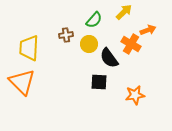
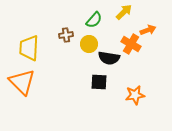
black semicircle: rotated 45 degrees counterclockwise
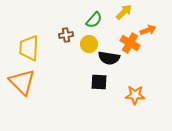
orange cross: moved 1 px left, 1 px up
orange star: rotated 12 degrees clockwise
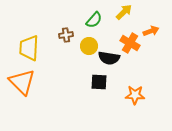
orange arrow: moved 3 px right, 1 px down
yellow circle: moved 2 px down
